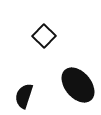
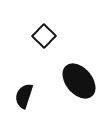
black ellipse: moved 1 px right, 4 px up
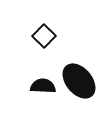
black semicircle: moved 19 px right, 10 px up; rotated 75 degrees clockwise
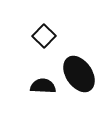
black ellipse: moved 7 px up; rotated 6 degrees clockwise
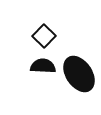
black semicircle: moved 20 px up
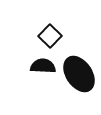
black square: moved 6 px right
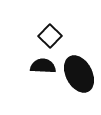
black ellipse: rotated 6 degrees clockwise
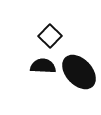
black ellipse: moved 2 px up; rotated 15 degrees counterclockwise
